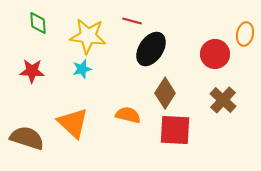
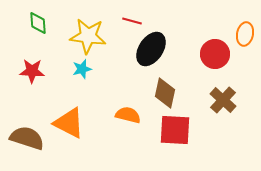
brown diamond: rotated 20 degrees counterclockwise
orange triangle: moved 4 px left; rotated 16 degrees counterclockwise
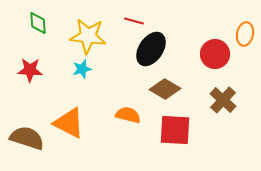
red line: moved 2 px right
red star: moved 2 px left, 1 px up
brown diamond: moved 4 px up; rotated 72 degrees counterclockwise
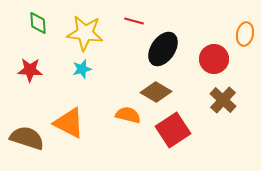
yellow star: moved 3 px left, 3 px up
black ellipse: moved 12 px right
red circle: moved 1 px left, 5 px down
brown diamond: moved 9 px left, 3 px down
red square: moved 2 px left; rotated 36 degrees counterclockwise
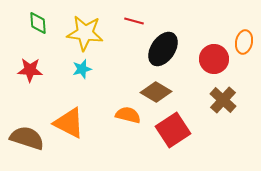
orange ellipse: moved 1 px left, 8 px down
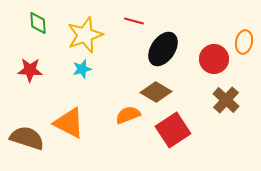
yellow star: moved 2 px down; rotated 27 degrees counterclockwise
brown cross: moved 3 px right
orange semicircle: rotated 35 degrees counterclockwise
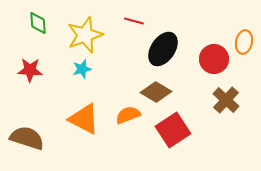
orange triangle: moved 15 px right, 4 px up
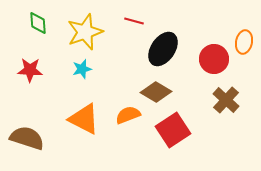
yellow star: moved 3 px up
